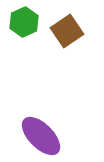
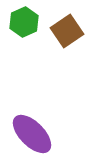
purple ellipse: moved 9 px left, 2 px up
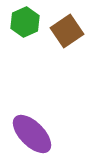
green hexagon: moved 1 px right
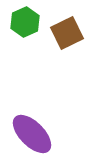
brown square: moved 2 px down; rotated 8 degrees clockwise
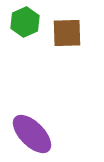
brown square: rotated 24 degrees clockwise
